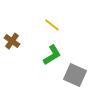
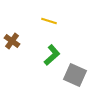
yellow line: moved 3 px left, 4 px up; rotated 21 degrees counterclockwise
green L-shape: rotated 10 degrees counterclockwise
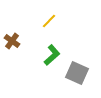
yellow line: rotated 63 degrees counterclockwise
gray square: moved 2 px right, 2 px up
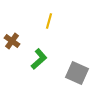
yellow line: rotated 28 degrees counterclockwise
green L-shape: moved 13 px left, 4 px down
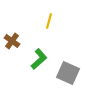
gray square: moved 9 px left
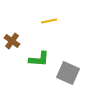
yellow line: rotated 63 degrees clockwise
green L-shape: rotated 45 degrees clockwise
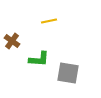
gray square: rotated 15 degrees counterclockwise
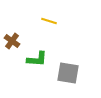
yellow line: rotated 28 degrees clockwise
green L-shape: moved 2 px left
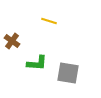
green L-shape: moved 4 px down
